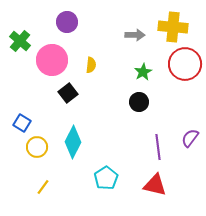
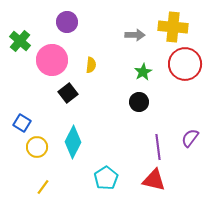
red triangle: moved 1 px left, 5 px up
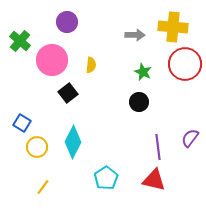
green star: rotated 18 degrees counterclockwise
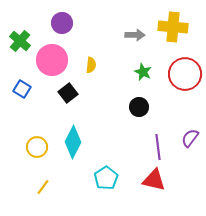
purple circle: moved 5 px left, 1 px down
red circle: moved 10 px down
black circle: moved 5 px down
blue square: moved 34 px up
